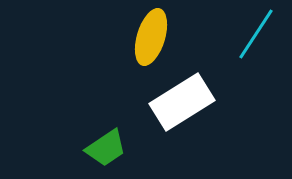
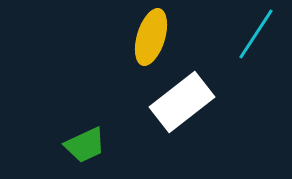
white rectangle: rotated 6 degrees counterclockwise
green trapezoid: moved 21 px left, 3 px up; rotated 9 degrees clockwise
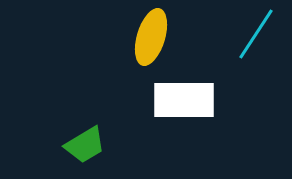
white rectangle: moved 2 px right, 2 px up; rotated 38 degrees clockwise
green trapezoid: rotated 6 degrees counterclockwise
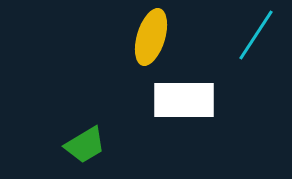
cyan line: moved 1 px down
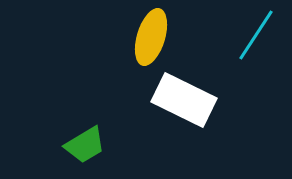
white rectangle: rotated 26 degrees clockwise
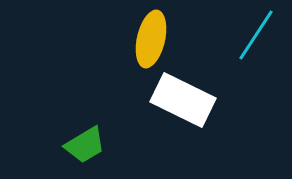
yellow ellipse: moved 2 px down; rotated 4 degrees counterclockwise
white rectangle: moved 1 px left
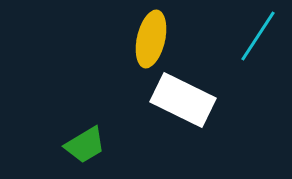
cyan line: moved 2 px right, 1 px down
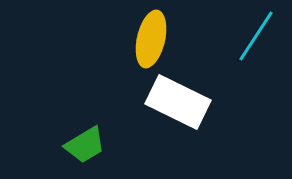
cyan line: moved 2 px left
white rectangle: moved 5 px left, 2 px down
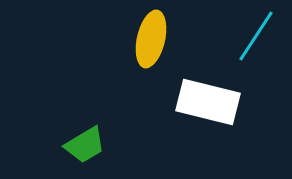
white rectangle: moved 30 px right; rotated 12 degrees counterclockwise
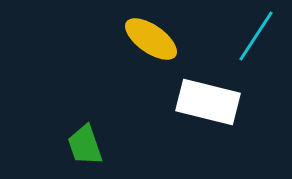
yellow ellipse: rotated 68 degrees counterclockwise
green trapezoid: rotated 102 degrees clockwise
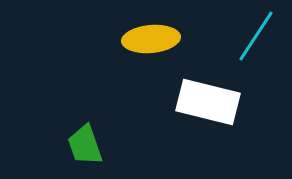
yellow ellipse: rotated 40 degrees counterclockwise
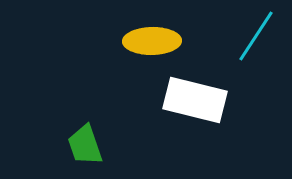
yellow ellipse: moved 1 px right, 2 px down; rotated 4 degrees clockwise
white rectangle: moved 13 px left, 2 px up
